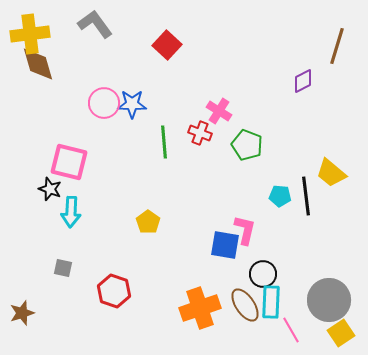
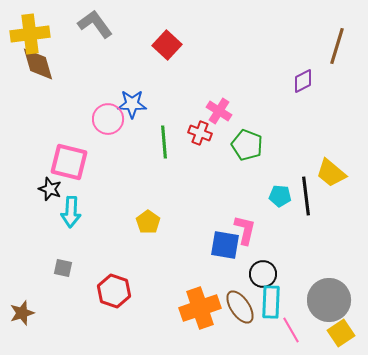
pink circle: moved 4 px right, 16 px down
brown ellipse: moved 5 px left, 2 px down
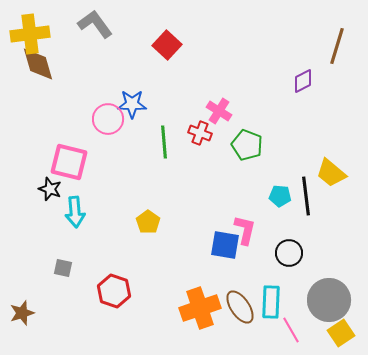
cyan arrow: moved 4 px right; rotated 8 degrees counterclockwise
black circle: moved 26 px right, 21 px up
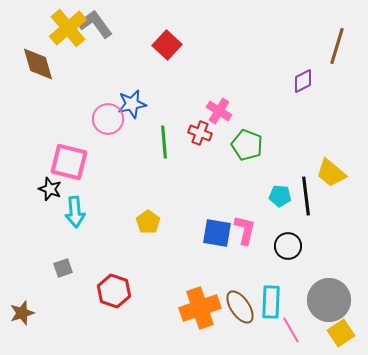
yellow cross: moved 38 px right, 6 px up; rotated 33 degrees counterclockwise
blue star: rotated 12 degrees counterclockwise
blue square: moved 8 px left, 12 px up
black circle: moved 1 px left, 7 px up
gray square: rotated 30 degrees counterclockwise
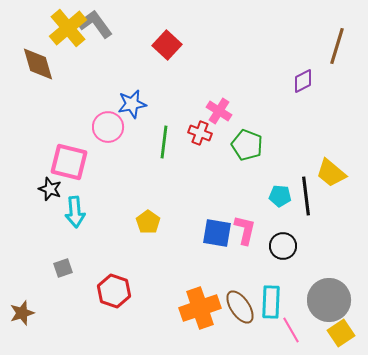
pink circle: moved 8 px down
green line: rotated 12 degrees clockwise
black circle: moved 5 px left
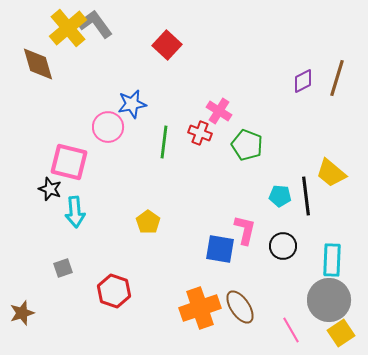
brown line: moved 32 px down
blue square: moved 3 px right, 16 px down
cyan rectangle: moved 61 px right, 42 px up
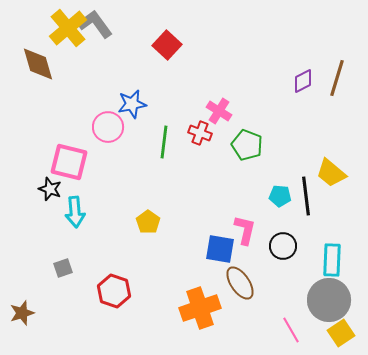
brown ellipse: moved 24 px up
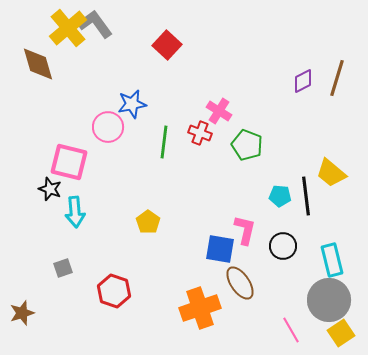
cyan rectangle: rotated 16 degrees counterclockwise
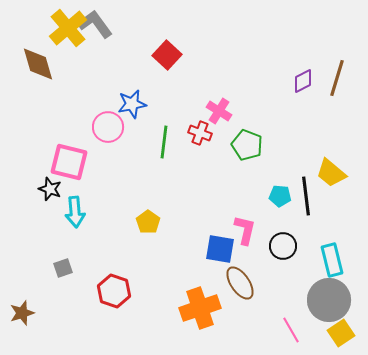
red square: moved 10 px down
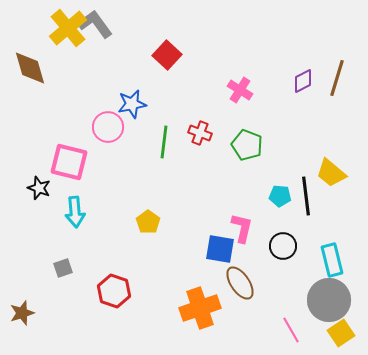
brown diamond: moved 8 px left, 4 px down
pink cross: moved 21 px right, 21 px up
black star: moved 11 px left, 1 px up
pink L-shape: moved 3 px left, 2 px up
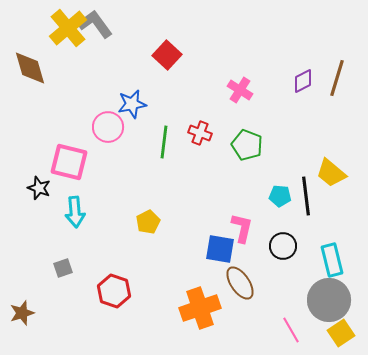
yellow pentagon: rotated 10 degrees clockwise
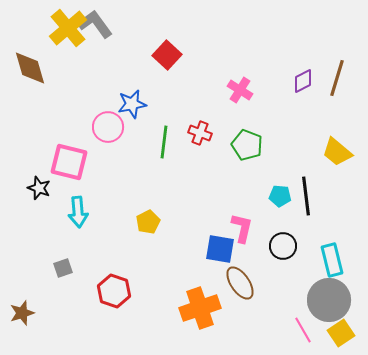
yellow trapezoid: moved 6 px right, 21 px up
cyan arrow: moved 3 px right
pink line: moved 12 px right
